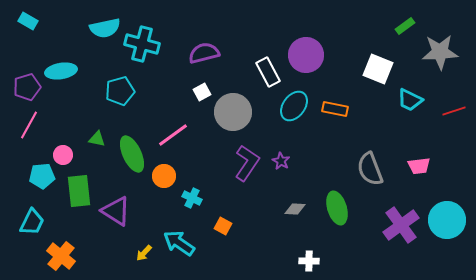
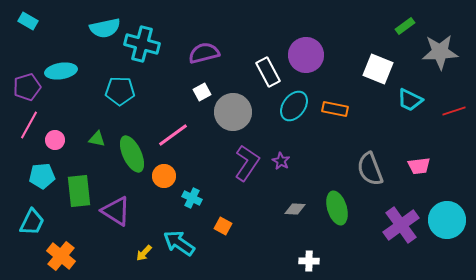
cyan pentagon at (120, 91): rotated 16 degrees clockwise
pink circle at (63, 155): moved 8 px left, 15 px up
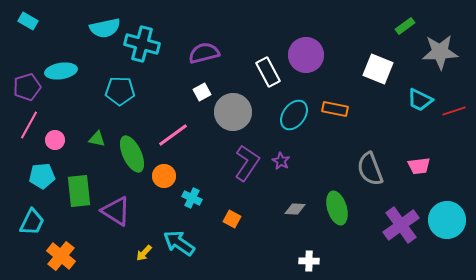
cyan trapezoid at (410, 100): moved 10 px right
cyan ellipse at (294, 106): moved 9 px down
orange square at (223, 226): moved 9 px right, 7 px up
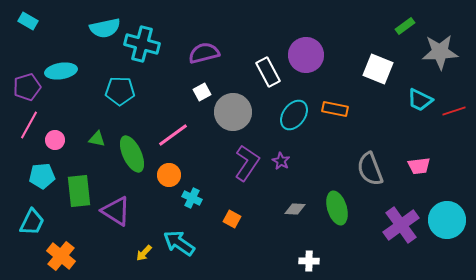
orange circle at (164, 176): moved 5 px right, 1 px up
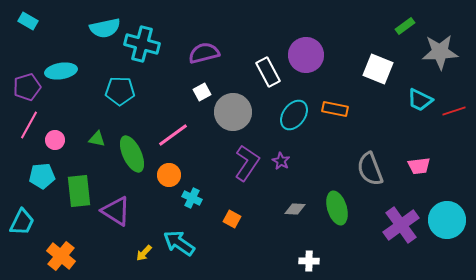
cyan trapezoid at (32, 222): moved 10 px left
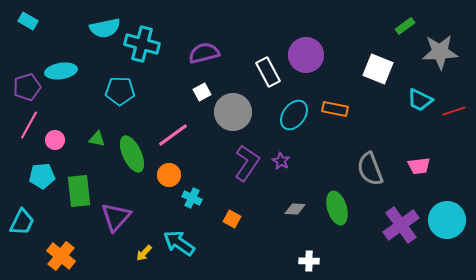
purple triangle at (116, 211): moved 6 px down; rotated 40 degrees clockwise
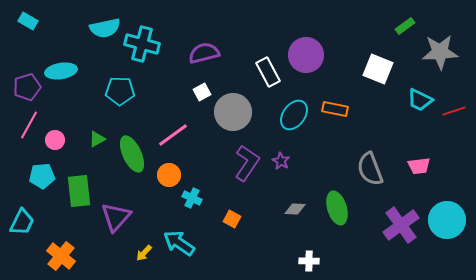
green triangle at (97, 139): rotated 42 degrees counterclockwise
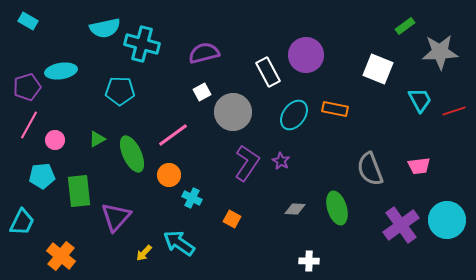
cyan trapezoid at (420, 100): rotated 144 degrees counterclockwise
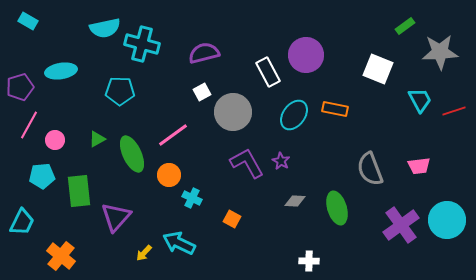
purple pentagon at (27, 87): moved 7 px left
purple L-shape at (247, 163): rotated 63 degrees counterclockwise
gray diamond at (295, 209): moved 8 px up
cyan arrow at (179, 243): rotated 8 degrees counterclockwise
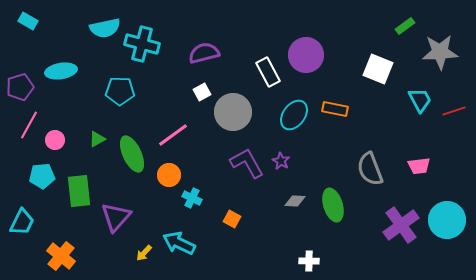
green ellipse at (337, 208): moved 4 px left, 3 px up
